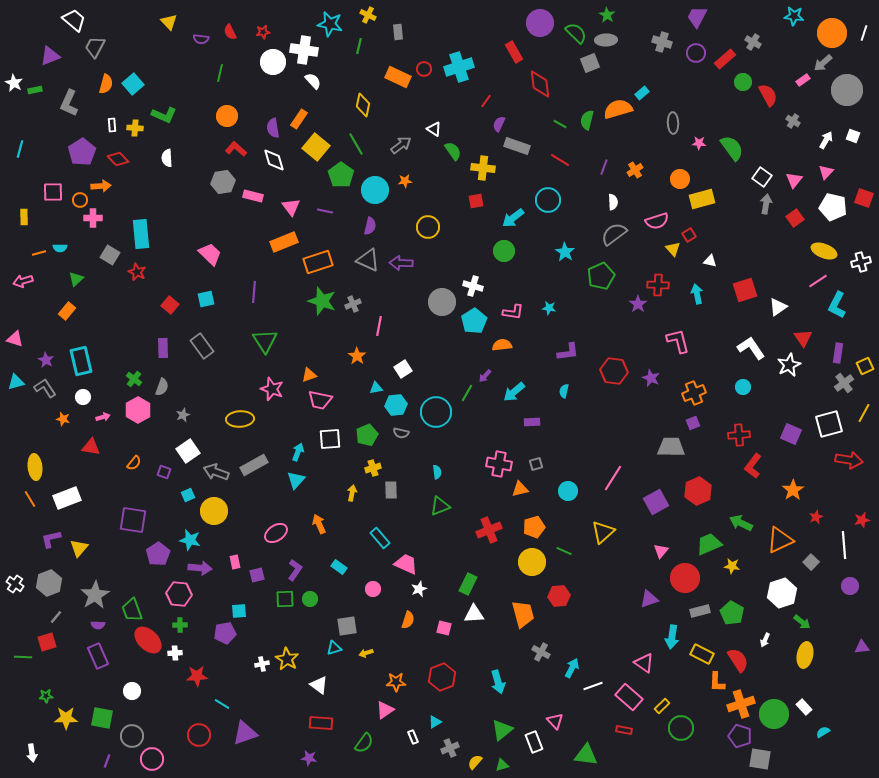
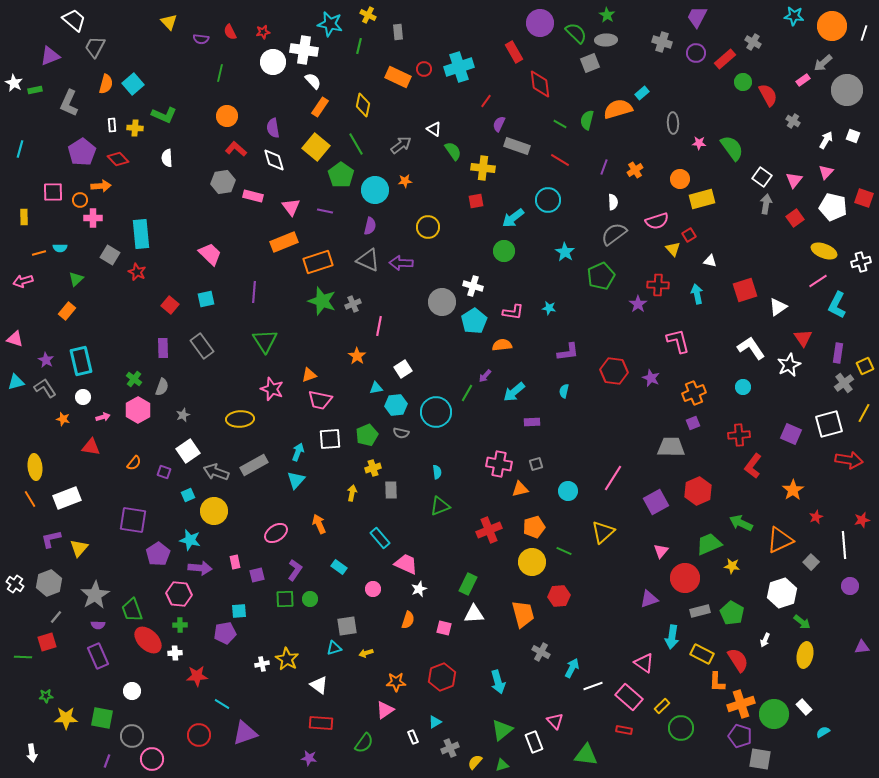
orange circle at (832, 33): moved 7 px up
orange rectangle at (299, 119): moved 21 px right, 12 px up
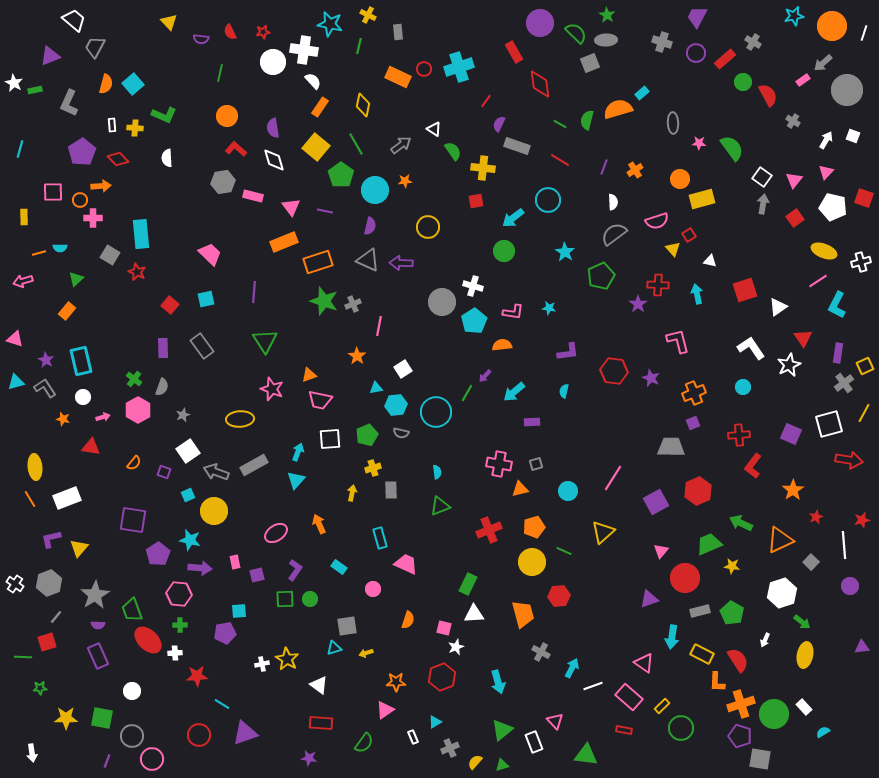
cyan star at (794, 16): rotated 18 degrees counterclockwise
gray arrow at (766, 204): moved 3 px left
green star at (322, 301): moved 2 px right
cyan rectangle at (380, 538): rotated 25 degrees clockwise
white star at (419, 589): moved 37 px right, 58 px down
green star at (46, 696): moved 6 px left, 8 px up
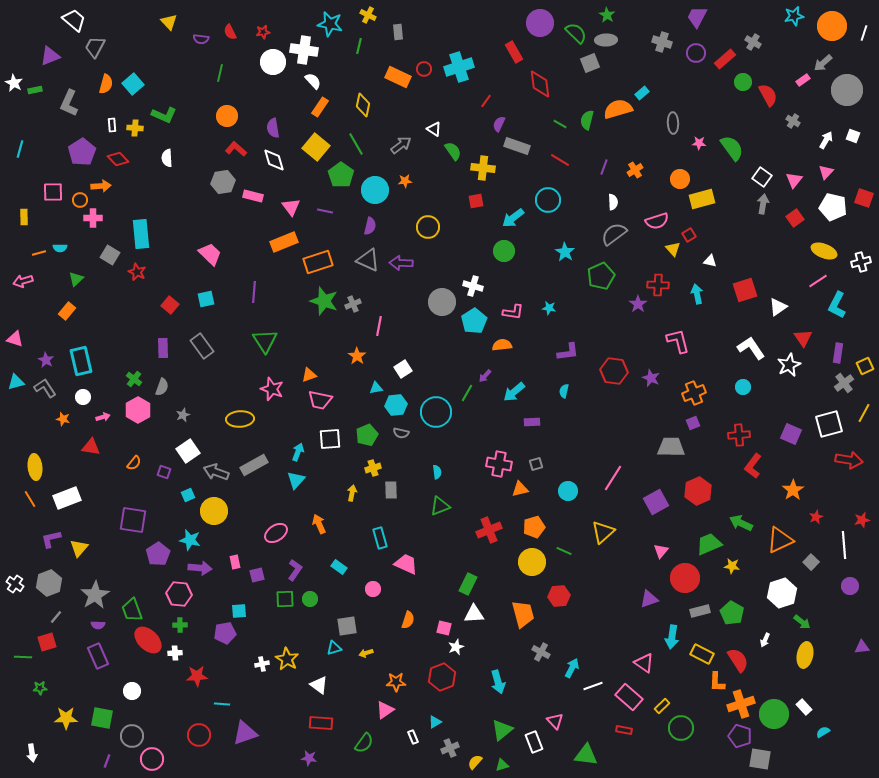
cyan line at (222, 704): rotated 28 degrees counterclockwise
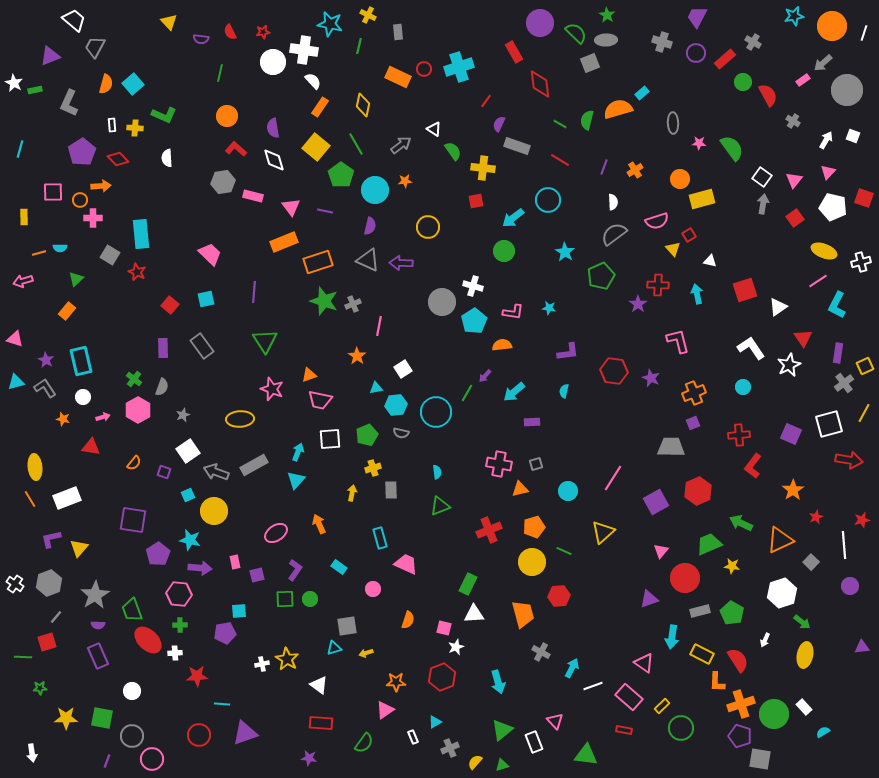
pink triangle at (826, 172): moved 2 px right
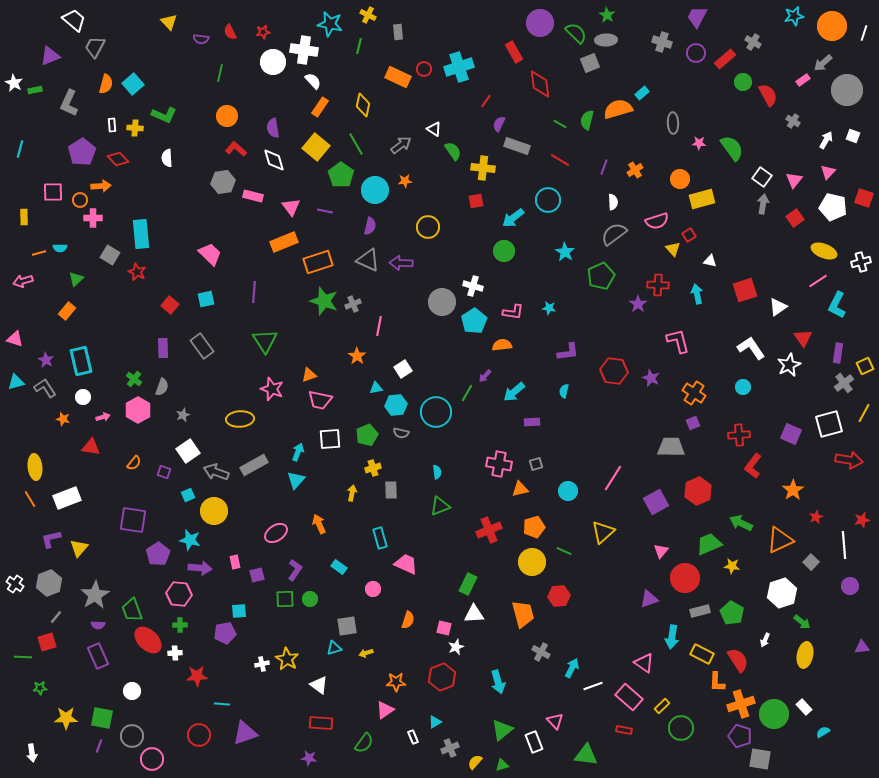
orange cross at (694, 393): rotated 35 degrees counterclockwise
purple line at (107, 761): moved 8 px left, 15 px up
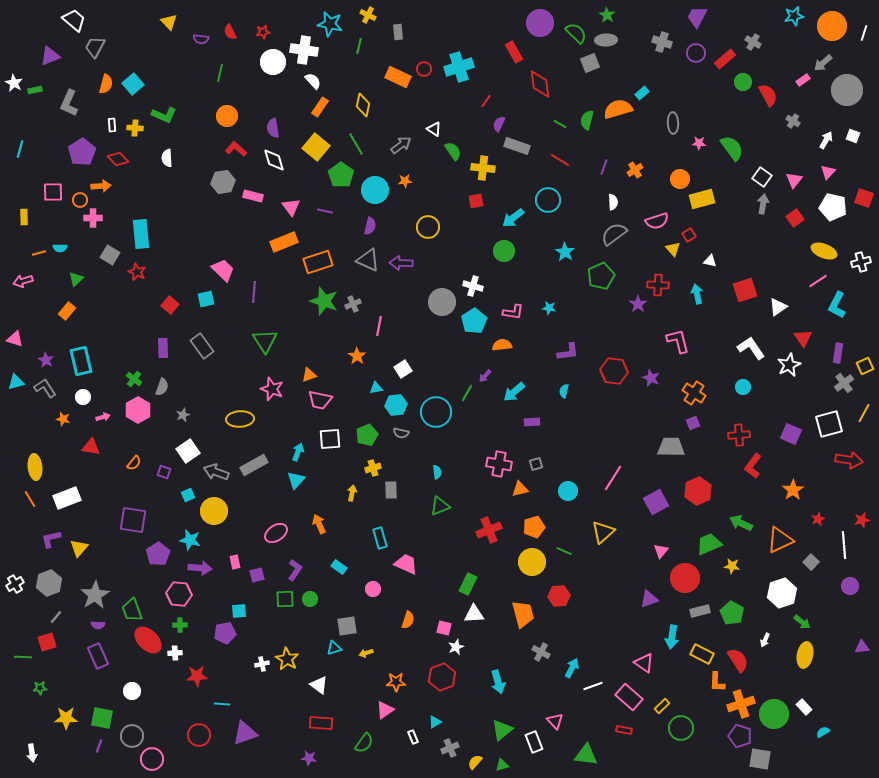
pink trapezoid at (210, 254): moved 13 px right, 16 px down
red star at (816, 517): moved 2 px right, 2 px down
white cross at (15, 584): rotated 24 degrees clockwise
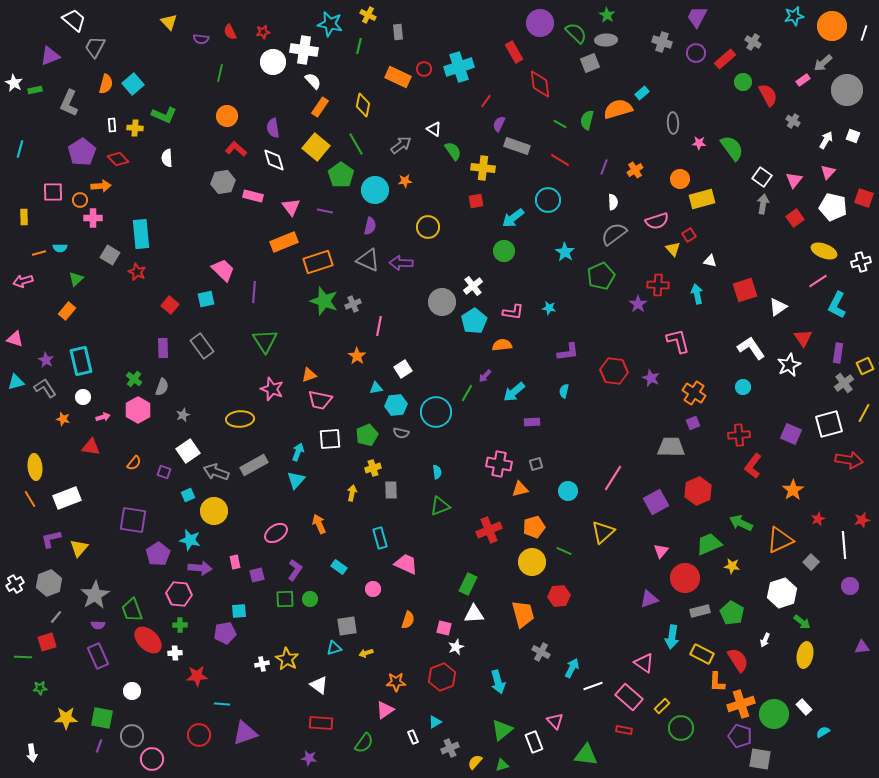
white cross at (473, 286): rotated 36 degrees clockwise
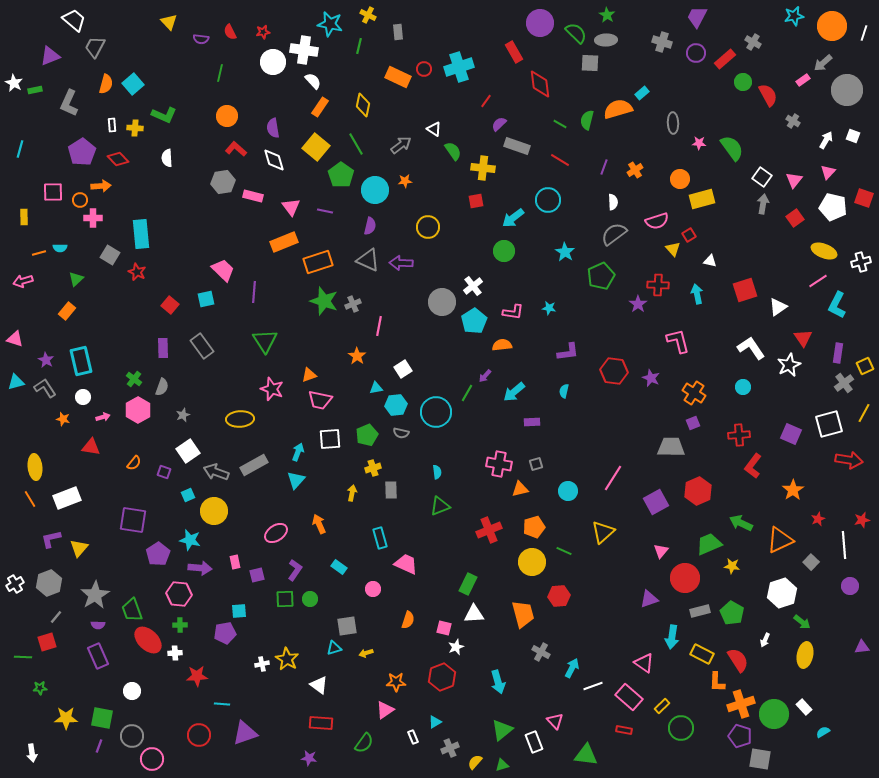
gray square at (590, 63): rotated 24 degrees clockwise
purple semicircle at (499, 124): rotated 21 degrees clockwise
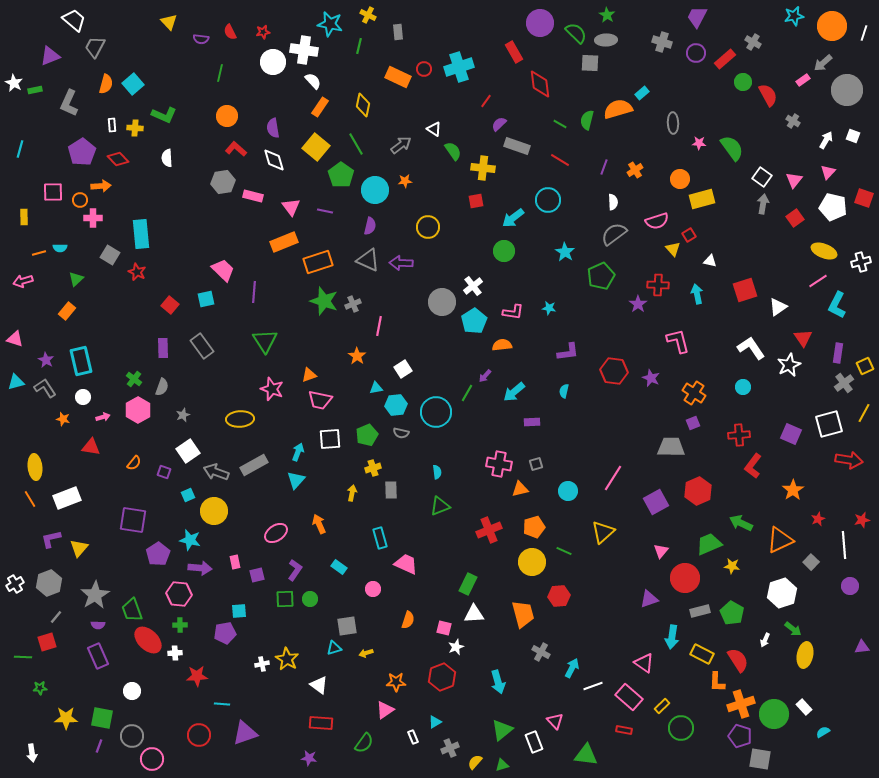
green arrow at (802, 622): moved 9 px left, 7 px down
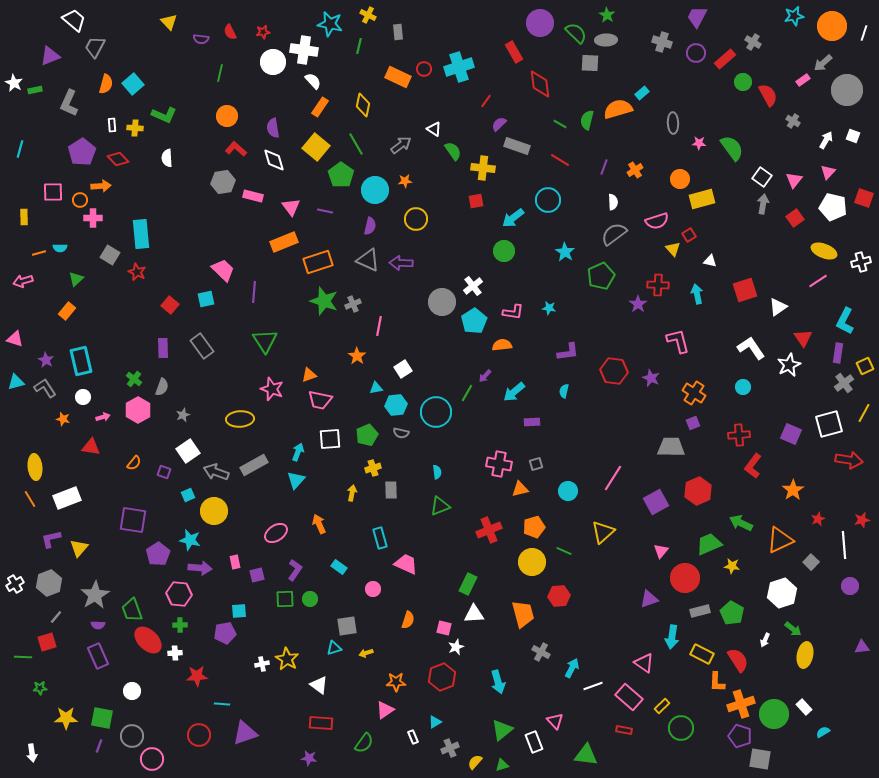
yellow circle at (428, 227): moved 12 px left, 8 px up
cyan L-shape at (837, 305): moved 8 px right, 16 px down
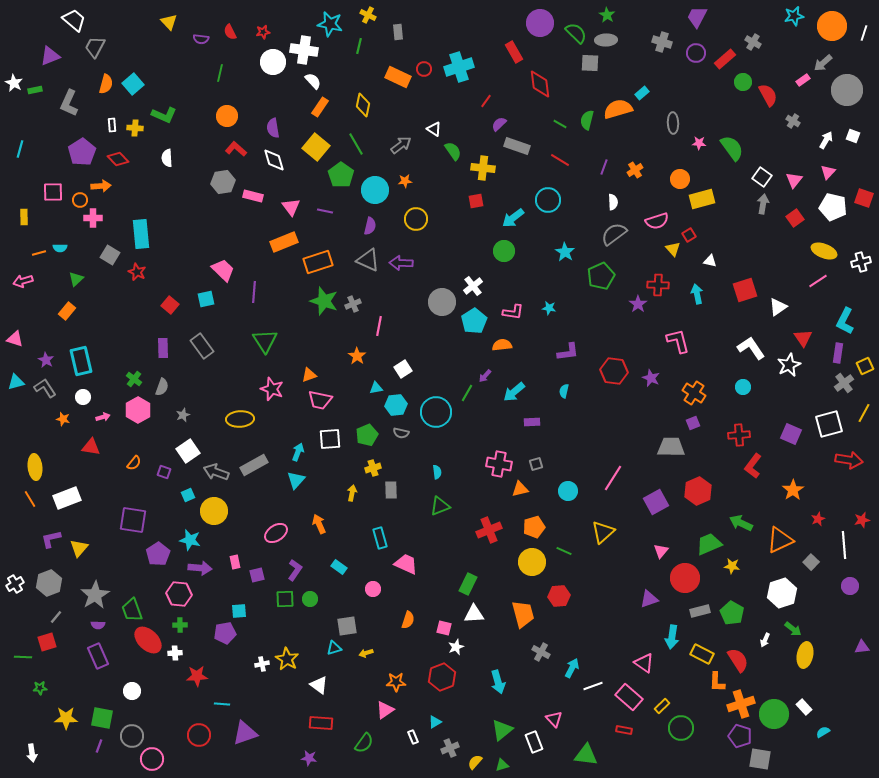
pink triangle at (555, 721): moved 1 px left, 2 px up
